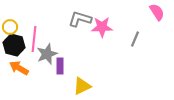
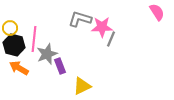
yellow circle: moved 1 px down
gray line: moved 24 px left
purple rectangle: rotated 21 degrees counterclockwise
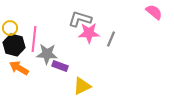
pink semicircle: moved 3 px left; rotated 18 degrees counterclockwise
pink star: moved 13 px left, 6 px down
gray star: rotated 25 degrees clockwise
purple rectangle: rotated 49 degrees counterclockwise
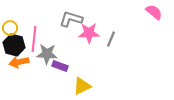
gray L-shape: moved 9 px left
orange arrow: moved 6 px up; rotated 42 degrees counterclockwise
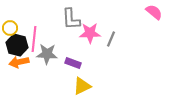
gray L-shape: rotated 110 degrees counterclockwise
pink star: moved 1 px right
black hexagon: moved 3 px right
purple rectangle: moved 13 px right, 3 px up
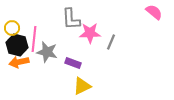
yellow circle: moved 2 px right
gray line: moved 3 px down
gray star: moved 2 px up; rotated 10 degrees clockwise
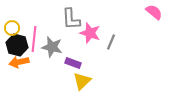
pink star: rotated 20 degrees clockwise
gray star: moved 5 px right, 5 px up
yellow triangle: moved 5 px up; rotated 18 degrees counterclockwise
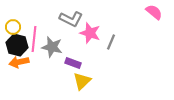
gray L-shape: rotated 60 degrees counterclockwise
yellow circle: moved 1 px right, 1 px up
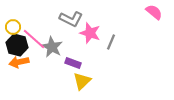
pink line: rotated 55 degrees counterclockwise
gray star: rotated 15 degrees clockwise
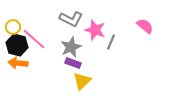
pink semicircle: moved 9 px left, 14 px down
pink star: moved 5 px right, 3 px up
gray star: moved 19 px right; rotated 20 degrees clockwise
orange arrow: moved 1 px left, 1 px down; rotated 18 degrees clockwise
